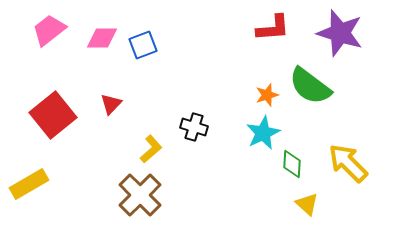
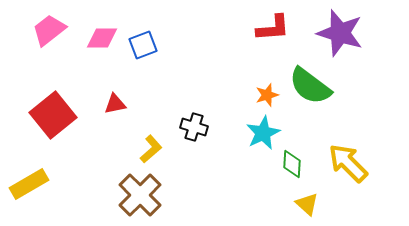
red triangle: moved 4 px right; rotated 35 degrees clockwise
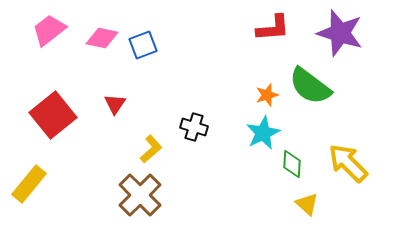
pink diamond: rotated 12 degrees clockwise
red triangle: rotated 45 degrees counterclockwise
yellow rectangle: rotated 21 degrees counterclockwise
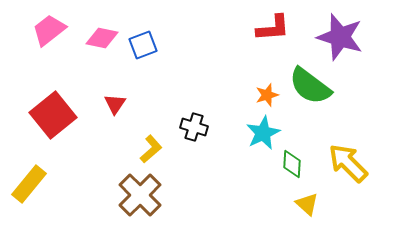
purple star: moved 4 px down
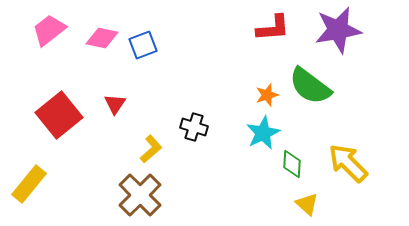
purple star: moved 2 px left, 7 px up; rotated 27 degrees counterclockwise
red square: moved 6 px right
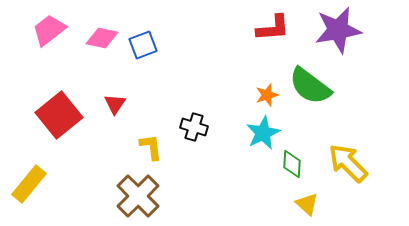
yellow L-shape: moved 2 px up; rotated 56 degrees counterclockwise
brown cross: moved 2 px left, 1 px down
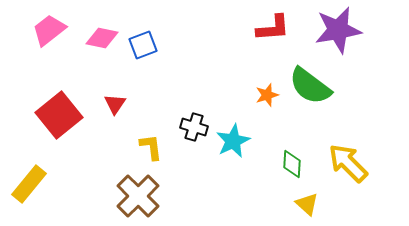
cyan star: moved 30 px left, 8 px down
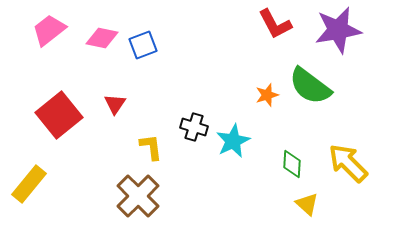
red L-shape: moved 2 px right, 4 px up; rotated 66 degrees clockwise
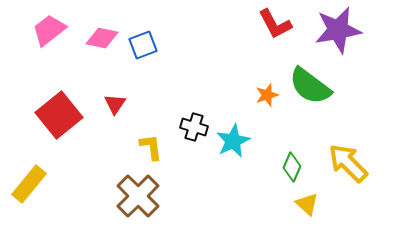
green diamond: moved 3 px down; rotated 20 degrees clockwise
